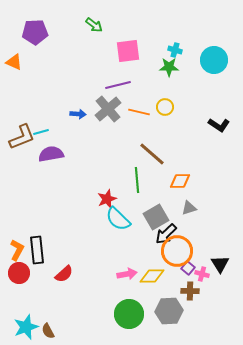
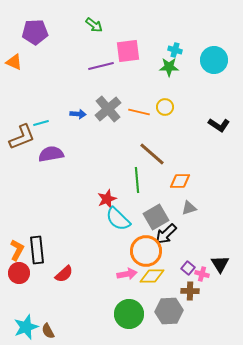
purple line: moved 17 px left, 19 px up
cyan line: moved 9 px up
orange circle: moved 31 px left
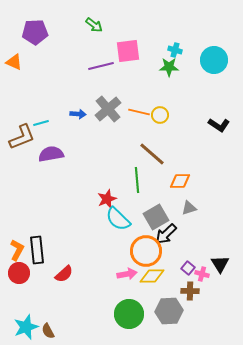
yellow circle: moved 5 px left, 8 px down
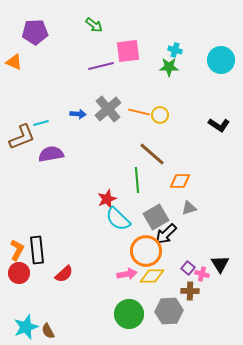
cyan circle: moved 7 px right
